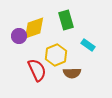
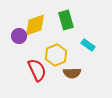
yellow diamond: moved 1 px right, 3 px up
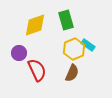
purple circle: moved 17 px down
yellow hexagon: moved 18 px right, 6 px up
brown semicircle: rotated 66 degrees counterclockwise
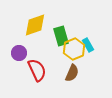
green rectangle: moved 5 px left, 16 px down
cyan rectangle: rotated 24 degrees clockwise
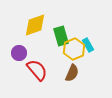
red semicircle: rotated 15 degrees counterclockwise
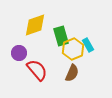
yellow hexagon: moved 1 px left
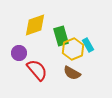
brown semicircle: rotated 96 degrees clockwise
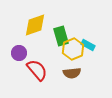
cyan rectangle: rotated 32 degrees counterclockwise
brown semicircle: rotated 36 degrees counterclockwise
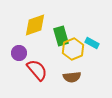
cyan rectangle: moved 4 px right, 2 px up
brown semicircle: moved 4 px down
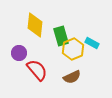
yellow diamond: rotated 65 degrees counterclockwise
brown semicircle: rotated 18 degrees counterclockwise
